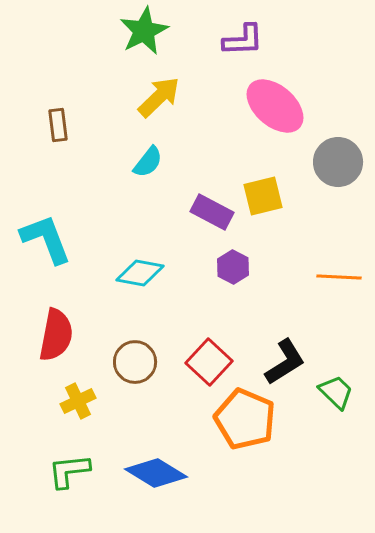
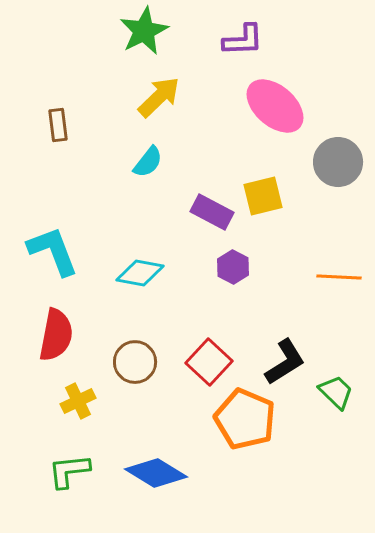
cyan L-shape: moved 7 px right, 12 px down
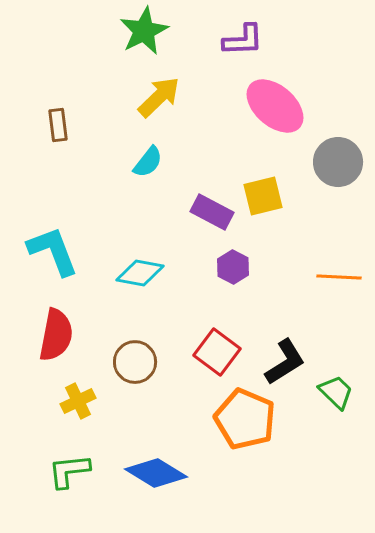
red square: moved 8 px right, 10 px up; rotated 6 degrees counterclockwise
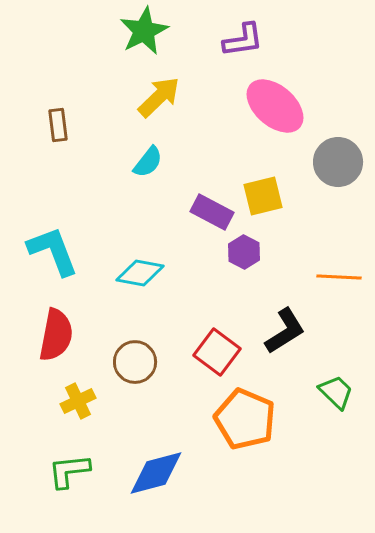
purple L-shape: rotated 6 degrees counterclockwise
purple hexagon: moved 11 px right, 15 px up
black L-shape: moved 31 px up
blue diamond: rotated 46 degrees counterclockwise
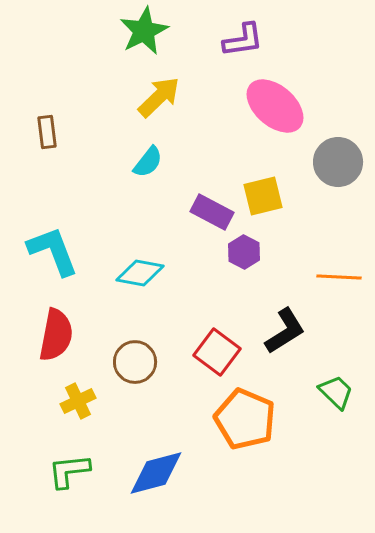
brown rectangle: moved 11 px left, 7 px down
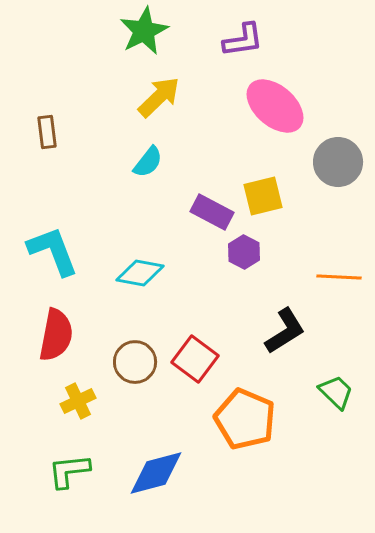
red square: moved 22 px left, 7 px down
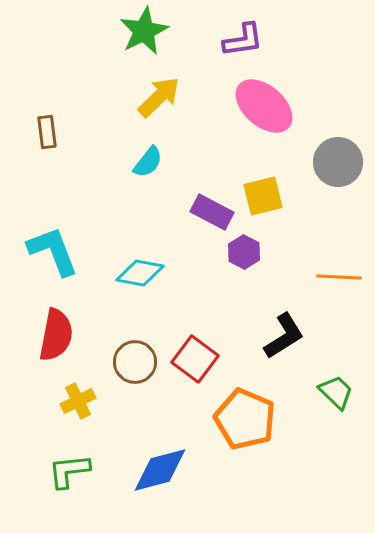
pink ellipse: moved 11 px left
black L-shape: moved 1 px left, 5 px down
blue diamond: moved 4 px right, 3 px up
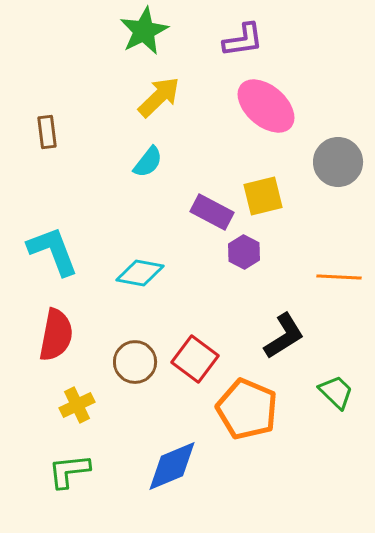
pink ellipse: moved 2 px right
yellow cross: moved 1 px left, 4 px down
orange pentagon: moved 2 px right, 10 px up
blue diamond: moved 12 px right, 4 px up; rotated 8 degrees counterclockwise
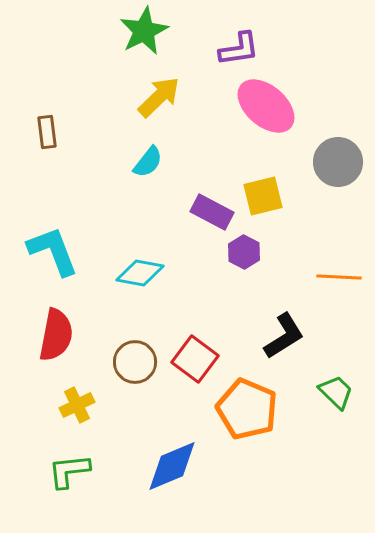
purple L-shape: moved 4 px left, 9 px down
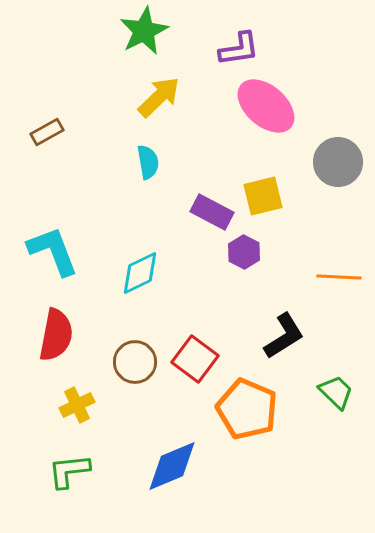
brown rectangle: rotated 68 degrees clockwise
cyan semicircle: rotated 48 degrees counterclockwise
cyan diamond: rotated 36 degrees counterclockwise
